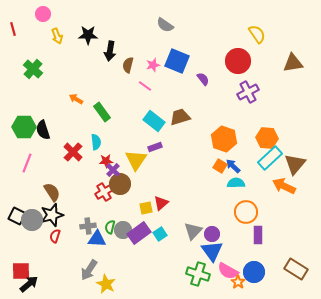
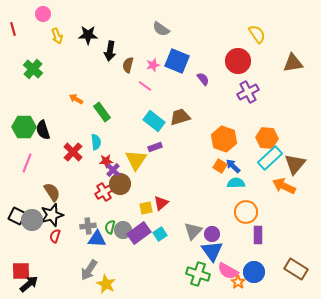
gray semicircle at (165, 25): moved 4 px left, 4 px down
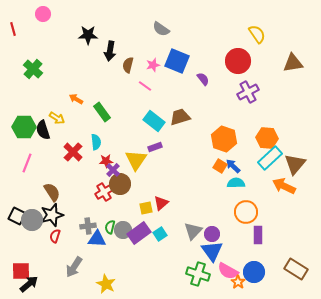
yellow arrow at (57, 36): moved 82 px down; rotated 35 degrees counterclockwise
gray arrow at (89, 270): moved 15 px left, 3 px up
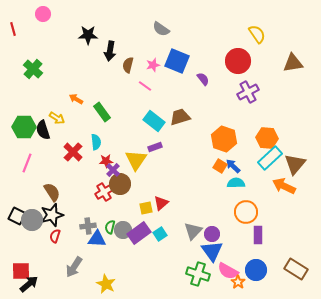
blue circle at (254, 272): moved 2 px right, 2 px up
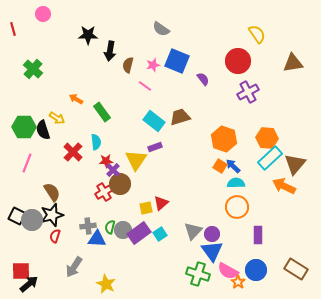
orange circle at (246, 212): moved 9 px left, 5 px up
